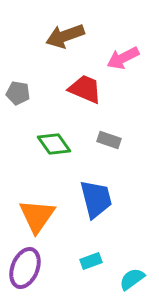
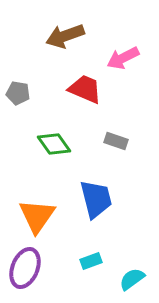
gray rectangle: moved 7 px right, 1 px down
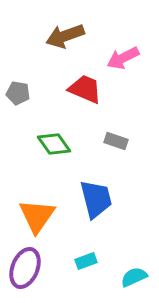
cyan rectangle: moved 5 px left
cyan semicircle: moved 2 px right, 2 px up; rotated 12 degrees clockwise
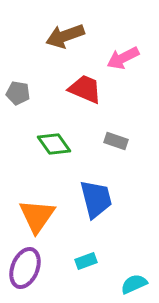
cyan semicircle: moved 7 px down
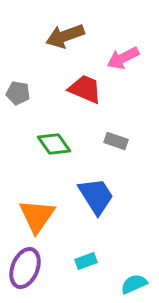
blue trapezoid: moved 3 px up; rotated 18 degrees counterclockwise
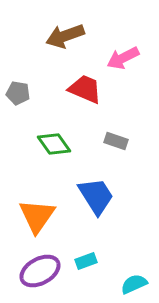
purple ellipse: moved 15 px right, 3 px down; rotated 39 degrees clockwise
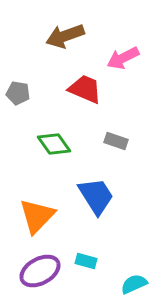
orange triangle: rotated 9 degrees clockwise
cyan rectangle: rotated 35 degrees clockwise
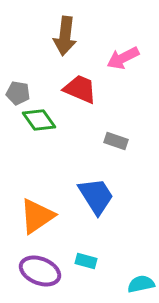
brown arrow: rotated 63 degrees counterclockwise
red trapezoid: moved 5 px left
green diamond: moved 15 px left, 24 px up
orange triangle: rotated 12 degrees clockwise
purple ellipse: rotated 51 degrees clockwise
cyan semicircle: moved 7 px right; rotated 12 degrees clockwise
